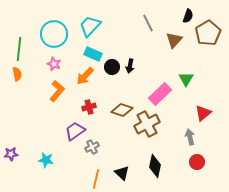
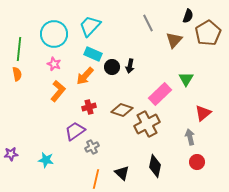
orange L-shape: moved 1 px right
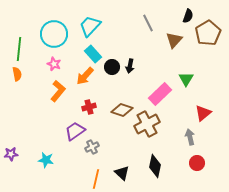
cyan rectangle: rotated 24 degrees clockwise
red circle: moved 1 px down
